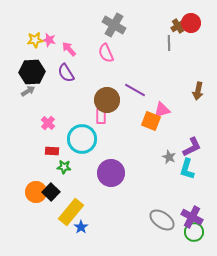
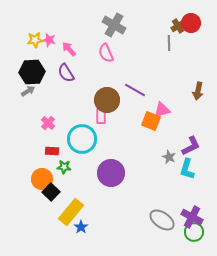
purple L-shape: moved 1 px left, 1 px up
orange circle: moved 6 px right, 13 px up
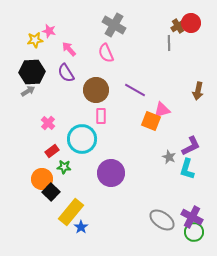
pink star: moved 9 px up
brown circle: moved 11 px left, 10 px up
red rectangle: rotated 40 degrees counterclockwise
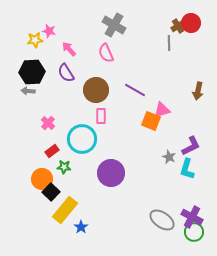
gray arrow: rotated 144 degrees counterclockwise
yellow rectangle: moved 6 px left, 2 px up
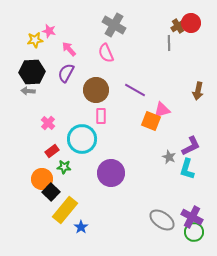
purple semicircle: rotated 60 degrees clockwise
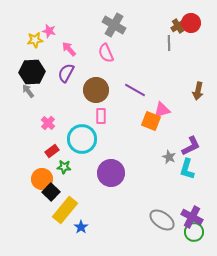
gray arrow: rotated 48 degrees clockwise
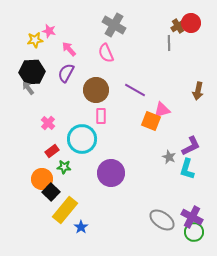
gray arrow: moved 3 px up
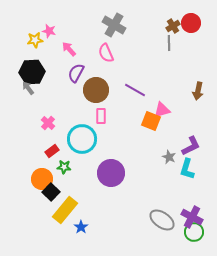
brown cross: moved 5 px left
purple semicircle: moved 10 px right
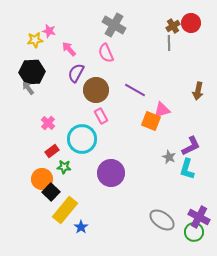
pink rectangle: rotated 28 degrees counterclockwise
purple cross: moved 7 px right
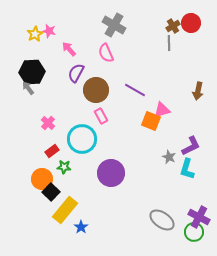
yellow star: moved 6 px up; rotated 21 degrees counterclockwise
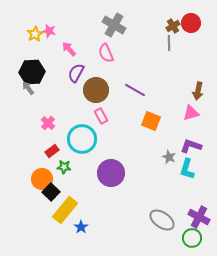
pink triangle: moved 29 px right, 3 px down
purple L-shape: rotated 135 degrees counterclockwise
green circle: moved 2 px left, 6 px down
